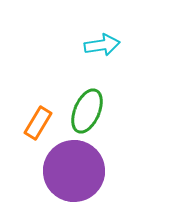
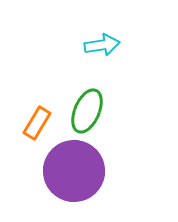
orange rectangle: moved 1 px left
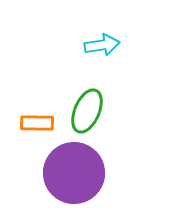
orange rectangle: rotated 60 degrees clockwise
purple circle: moved 2 px down
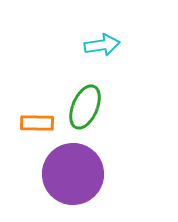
green ellipse: moved 2 px left, 4 px up
purple circle: moved 1 px left, 1 px down
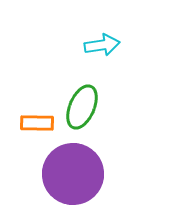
green ellipse: moved 3 px left
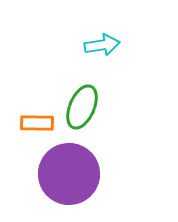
purple circle: moved 4 px left
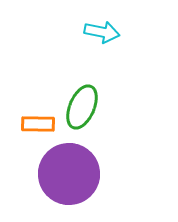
cyan arrow: moved 13 px up; rotated 20 degrees clockwise
orange rectangle: moved 1 px right, 1 px down
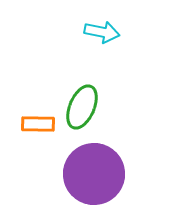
purple circle: moved 25 px right
